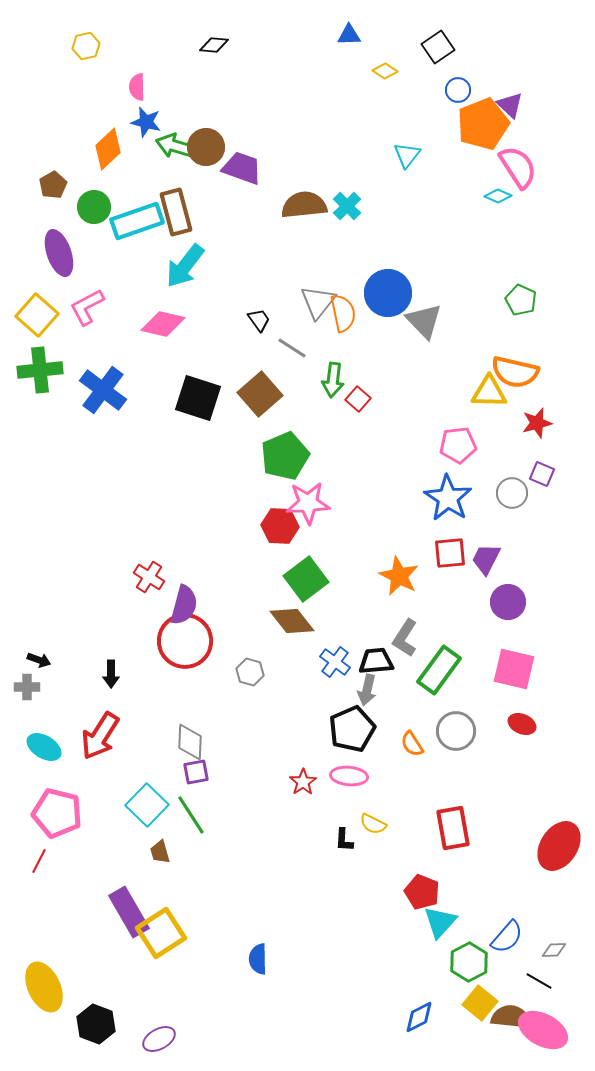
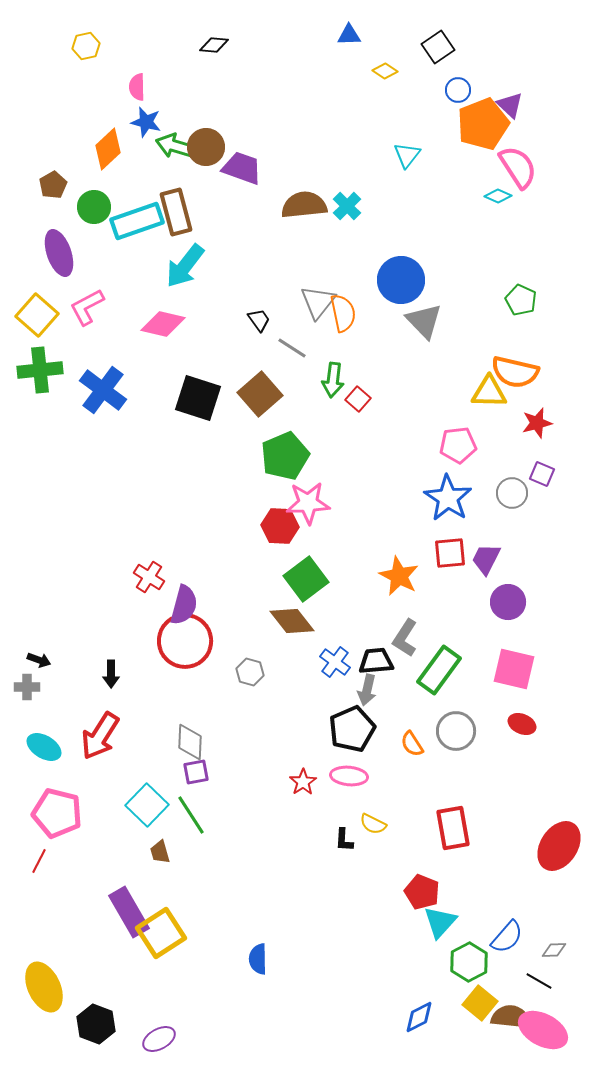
blue circle at (388, 293): moved 13 px right, 13 px up
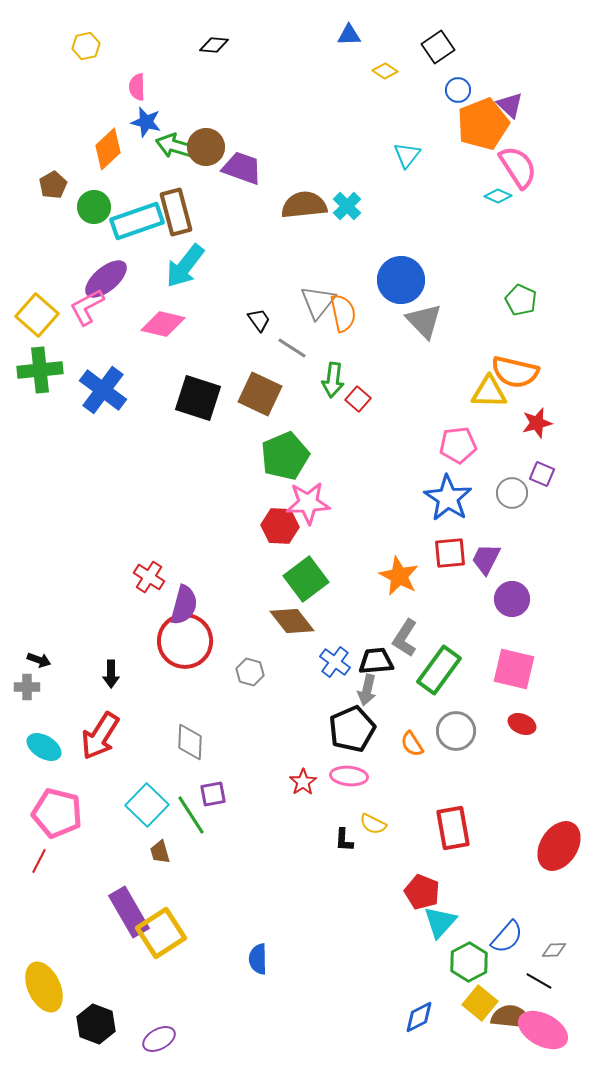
purple ellipse at (59, 253): moved 47 px right, 26 px down; rotated 69 degrees clockwise
brown square at (260, 394): rotated 24 degrees counterclockwise
purple circle at (508, 602): moved 4 px right, 3 px up
purple square at (196, 772): moved 17 px right, 22 px down
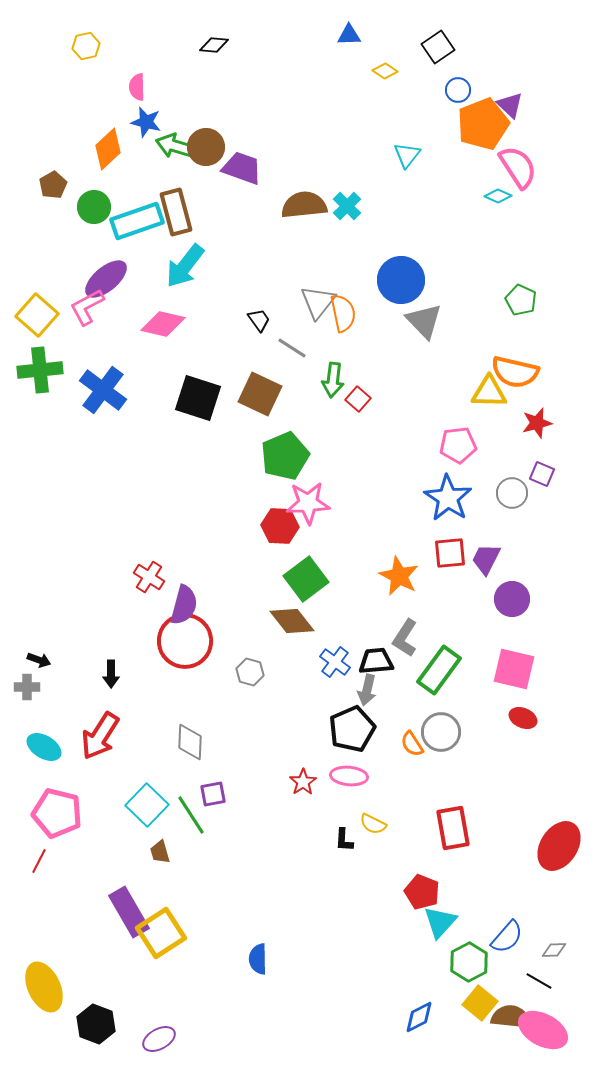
red ellipse at (522, 724): moved 1 px right, 6 px up
gray circle at (456, 731): moved 15 px left, 1 px down
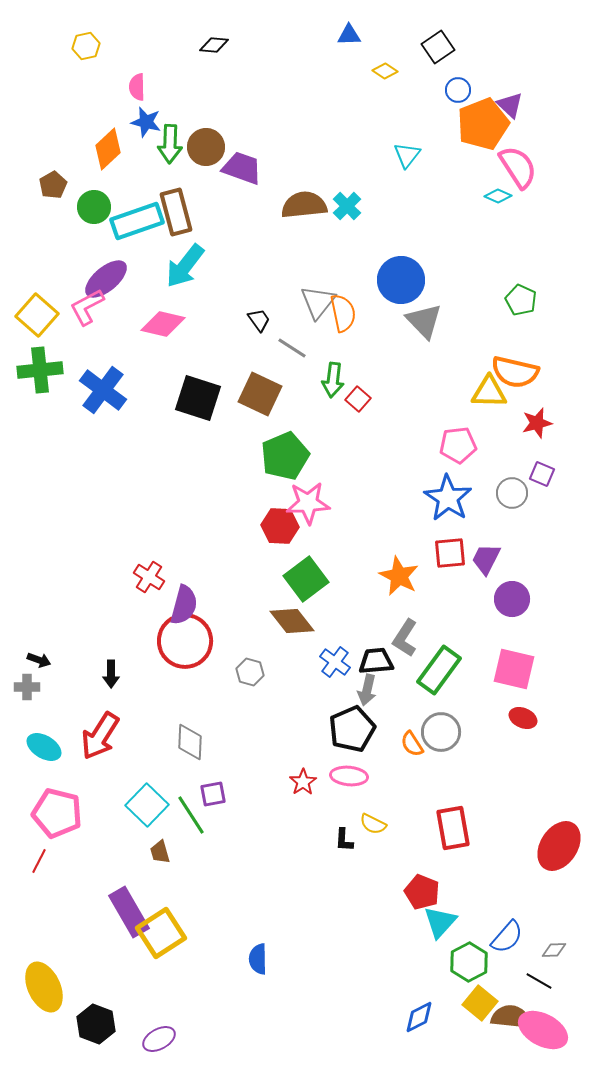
green arrow at (175, 146): moved 5 px left, 2 px up; rotated 105 degrees counterclockwise
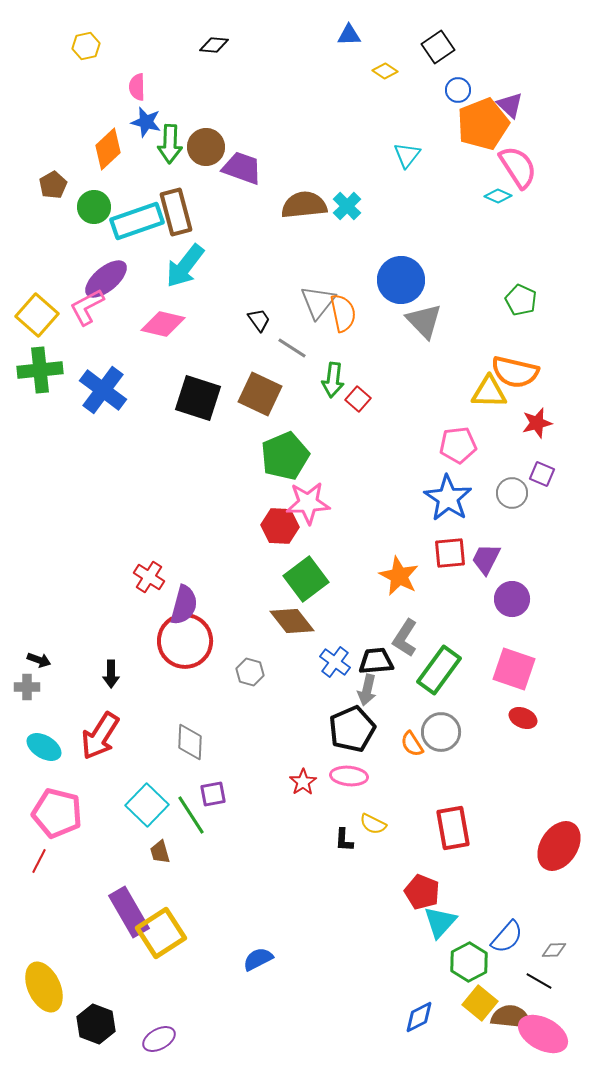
pink square at (514, 669): rotated 6 degrees clockwise
blue semicircle at (258, 959): rotated 64 degrees clockwise
pink ellipse at (543, 1030): moved 4 px down
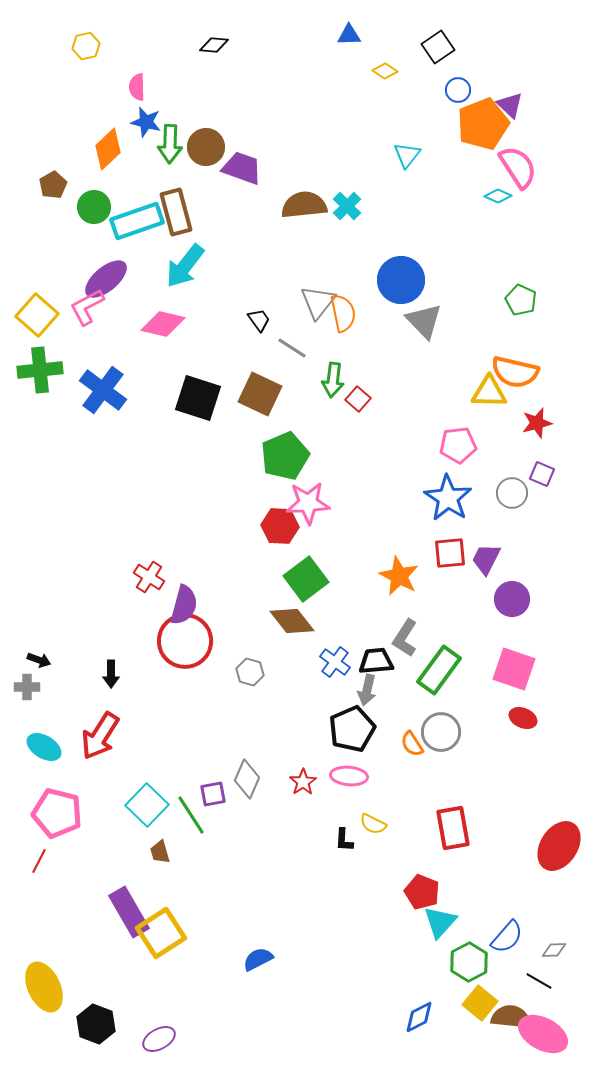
gray diamond at (190, 742): moved 57 px right, 37 px down; rotated 21 degrees clockwise
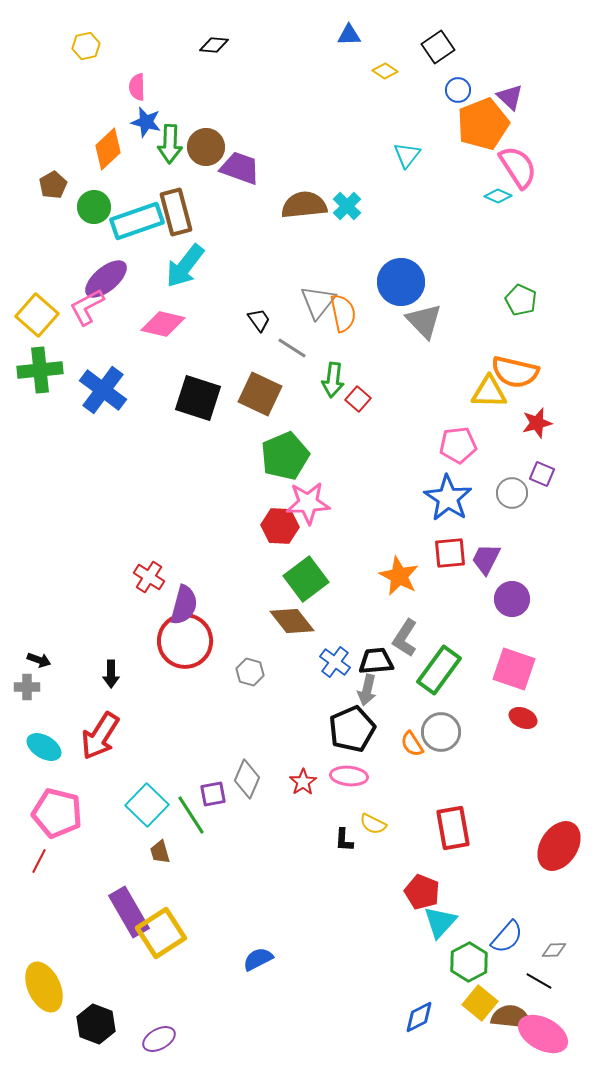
purple triangle at (510, 105): moved 8 px up
purple trapezoid at (242, 168): moved 2 px left
blue circle at (401, 280): moved 2 px down
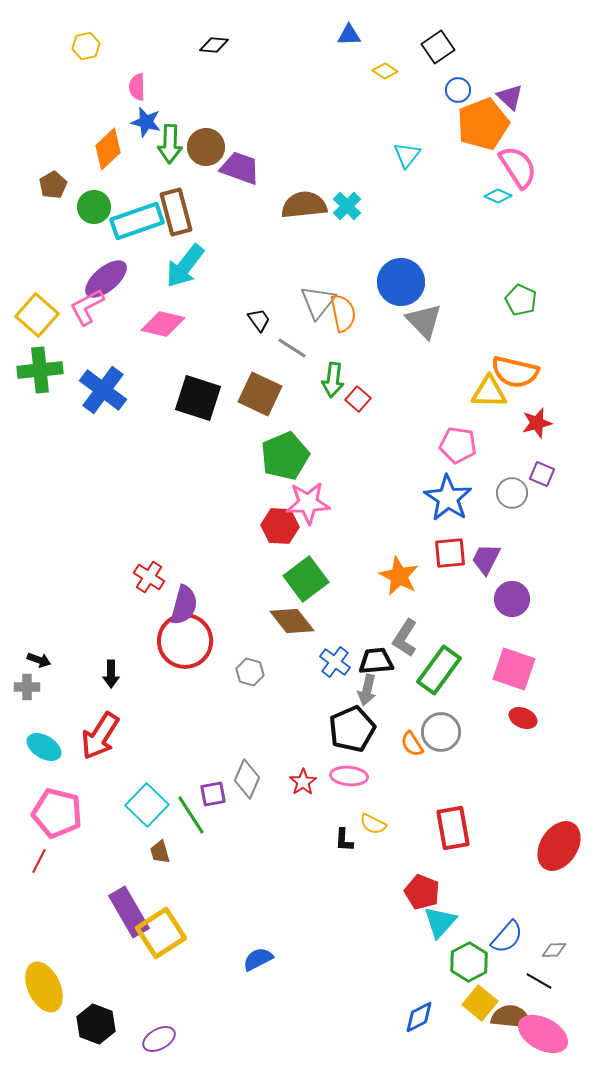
pink pentagon at (458, 445): rotated 15 degrees clockwise
